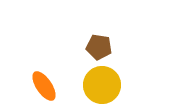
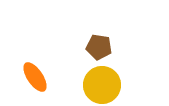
orange ellipse: moved 9 px left, 9 px up
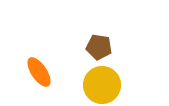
orange ellipse: moved 4 px right, 5 px up
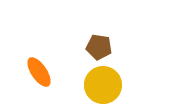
yellow circle: moved 1 px right
